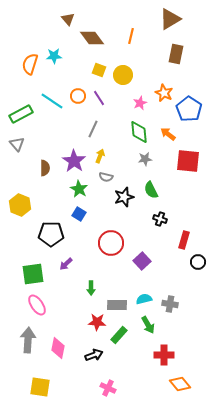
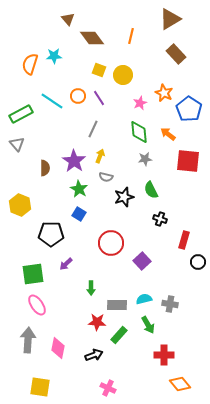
brown rectangle at (176, 54): rotated 54 degrees counterclockwise
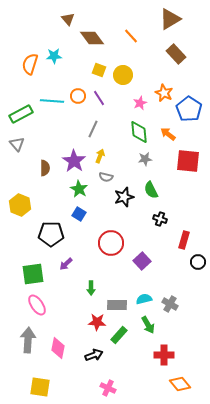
orange line at (131, 36): rotated 56 degrees counterclockwise
cyan line at (52, 101): rotated 30 degrees counterclockwise
gray cross at (170, 304): rotated 21 degrees clockwise
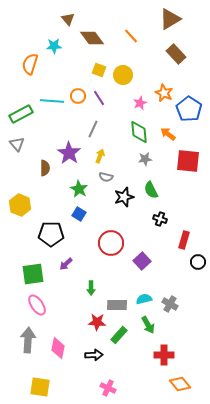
cyan star at (54, 56): moved 10 px up
purple star at (74, 161): moved 5 px left, 8 px up
black arrow at (94, 355): rotated 18 degrees clockwise
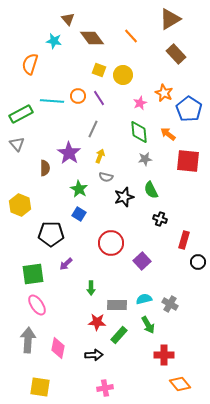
cyan star at (54, 46): moved 5 px up; rotated 14 degrees clockwise
pink cross at (108, 388): moved 3 px left; rotated 35 degrees counterclockwise
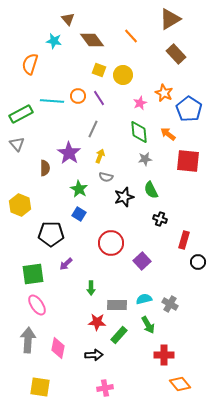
brown diamond at (92, 38): moved 2 px down
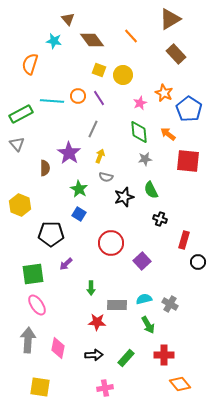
green rectangle at (119, 335): moved 7 px right, 23 px down
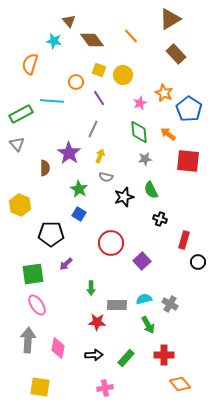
brown triangle at (68, 19): moved 1 px right, 2 px down
orange circle at (78, 96): moved 2 px left, 14 px up
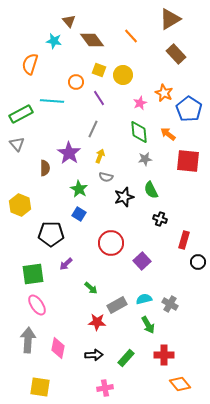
green arrow at (91, 288): rotated 48 degrees counterclockwise
gray rectangle at (117, 305): rotated 30 degrees counterclockwise
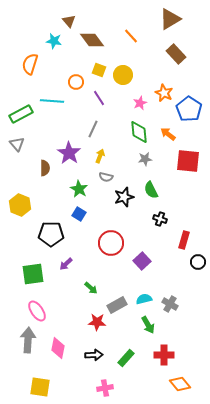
pink ellipse at (37, 305): moved 6 px down
